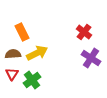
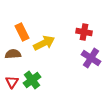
red cross: rotated 28 degrees counterclockwise
yellow arrow: moved 7 px right, 10 px up
red triangle: moved 8 px down
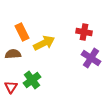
red triangle: moved 1 px left, 5 px down
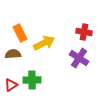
orange rectangle: moved 2 px left, 1 px down
purple cross: moved 12 px left
green cross: rotated 36 degrees clockwise
red triangle: moved 2 px up; rotated 24 degrees clockwise
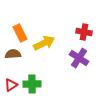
green cross: moved 4 px down
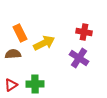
green cross: moved 3 px right
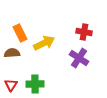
brown semicircle: moved 1 px left, 1 px up
red triangle: rotated 24 degrees counterclockwise
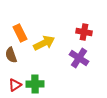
brown semicircle: moved 1 px left, 2 px down; rotated 105 degrees counterclockwise
red triangle: moved 4 px right; rotated 24 degrees clockwise
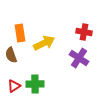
orange rectangle: rotated 18 degrees clockwise
red triangle: moved 1 px left, 1 px down
